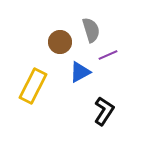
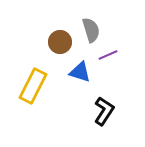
blue triangle: rotated 45 degrees clockwise
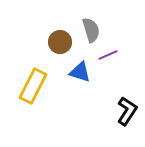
black L-shape: moved 23 px right
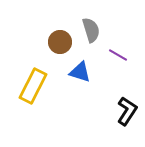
purple line: moved 10 px right; rotated 54 degrees clockwise
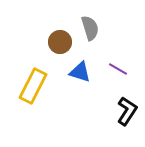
gray semicircle: moved 1 px left, 2 px up
purple line: moved 14 px down
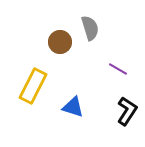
blue triangle: moved 7 px left, 35 px down
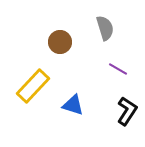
gray semicircle: moved 15 px right
yellow rectangle: rotated 16 degrees clockwise
blue triangle: moved 2 px up
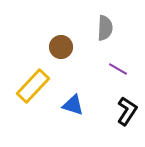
gray semicircle: rotated 20 degrees clockwise
brown circle: moved 1 px right, 5 px down
